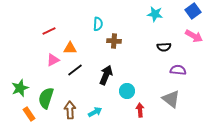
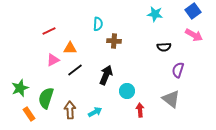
pink arrow: moved 1 px up
purple semicircle: rotated 77 degrees counterclockwise
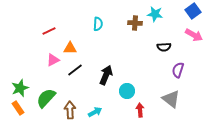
brown cross: moved 21 px right, 18 px up
green semicircle: rotated 25 degrees clockwise
orange rectangle: moved 11 px left, 6 px up
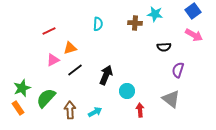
orange triangle: rotated 16 degrees counterclockwise
green star: moved 2 px right
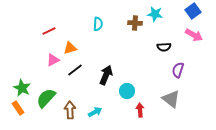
green star: rotated 24 degrees counterclockwise
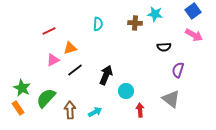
cyan circle: moved 1 px left
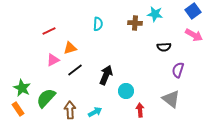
orange rectangle: moved 1 px down
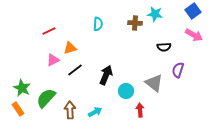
gray triangle: moved 17 px left, 16 px up
